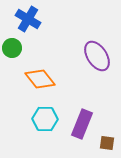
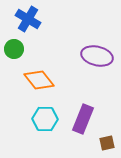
green circle: moved 2 px right, 1 px down
purple ellipse: rotated 44 degrees counterclockwise
orange diamond: moved 1 px left, 1 px down
purple rectangle: moved 1 px right, 5 px up
brown square: rotated 21 degrees counterclockwise
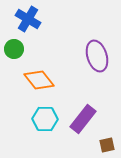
purple ellipse: rotated 60 degrees clockwise
purple rectangle: rotated 16 degrees clockwise
brown square: moved 2 px down
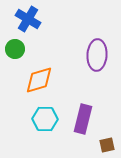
green circle: moved 1 px right
purple ellipse: moved 1 px up; rotated 20 degrees clockwise
orange diamond: rotated 68 degrees counterclockwise
purple rectangle: rotated 24 degrees counterclockwise
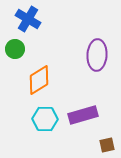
orange diamond: rotated 16 degrees counterclockwise
purple rectangle: moved 4 px up; rotated 60 degrees clockwise
